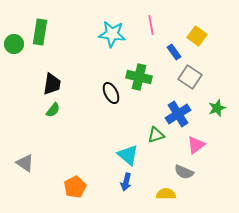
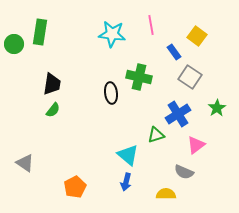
black ellipse: rotated 20 degrees clockwise
green star: rotated 12 degrees counterclockwise
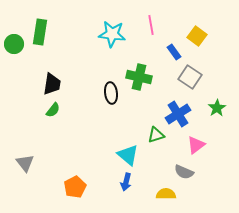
gray triangle: rotated 18 degrees clockwise
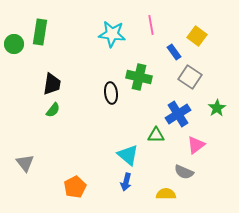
green triangle: rotated 18 degrees clockwise
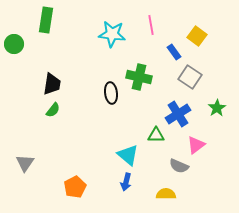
green rectangle: moved 6 px right, 12 px up
gray triangle: rotated 12 degrees clockwise
gray semicircle: moved 5 px left, 6 px up
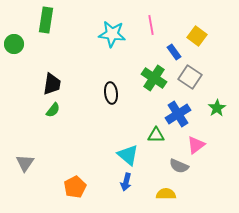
green cross: moved 15 px right, 1 px down; rotated 20 degrees clockwise
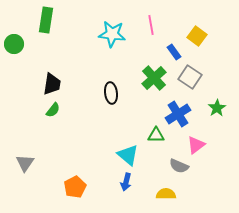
green cross: rotated 15 degrees clockwise
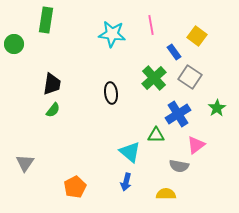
cyan triangle: moved 2 px right, 3 px up
gray semicircle: rotated 12 degrees counterclockwise
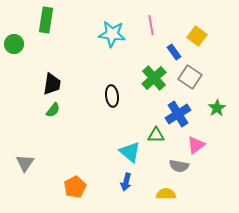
black ellipse: moved 1 px right, 3 px down
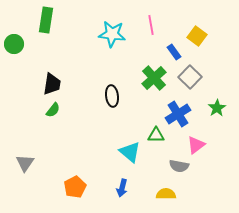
gray square: rotated 10 degrees clockwise
blue arrow: moved 4 px left, 6 px down
